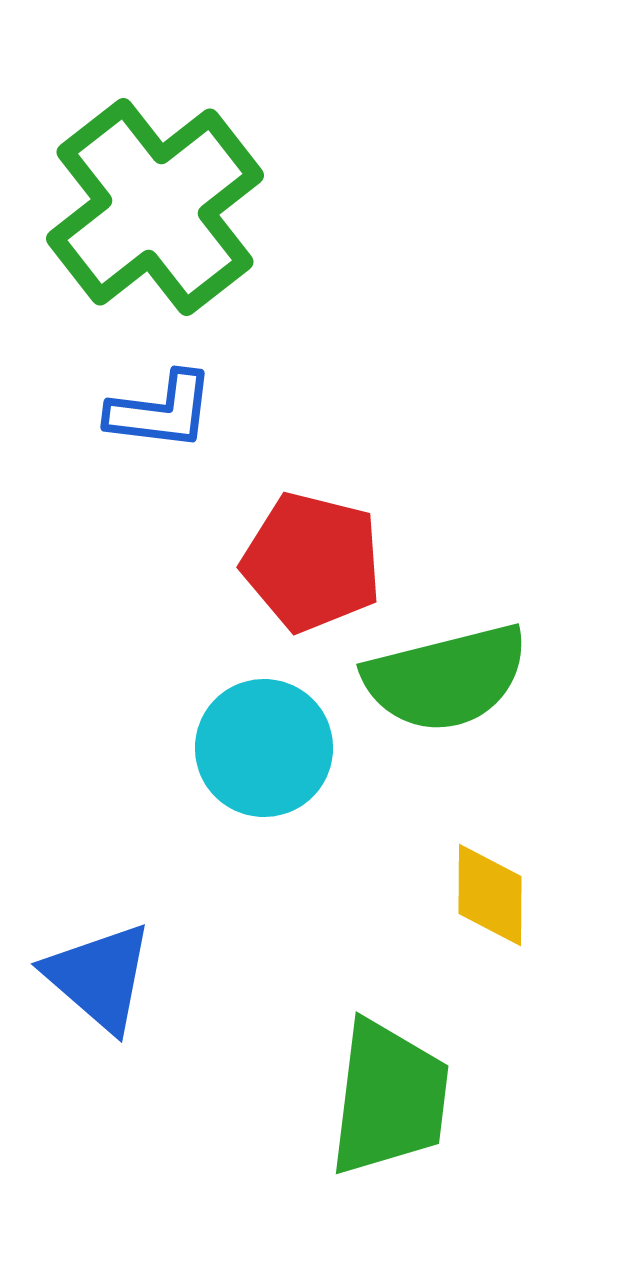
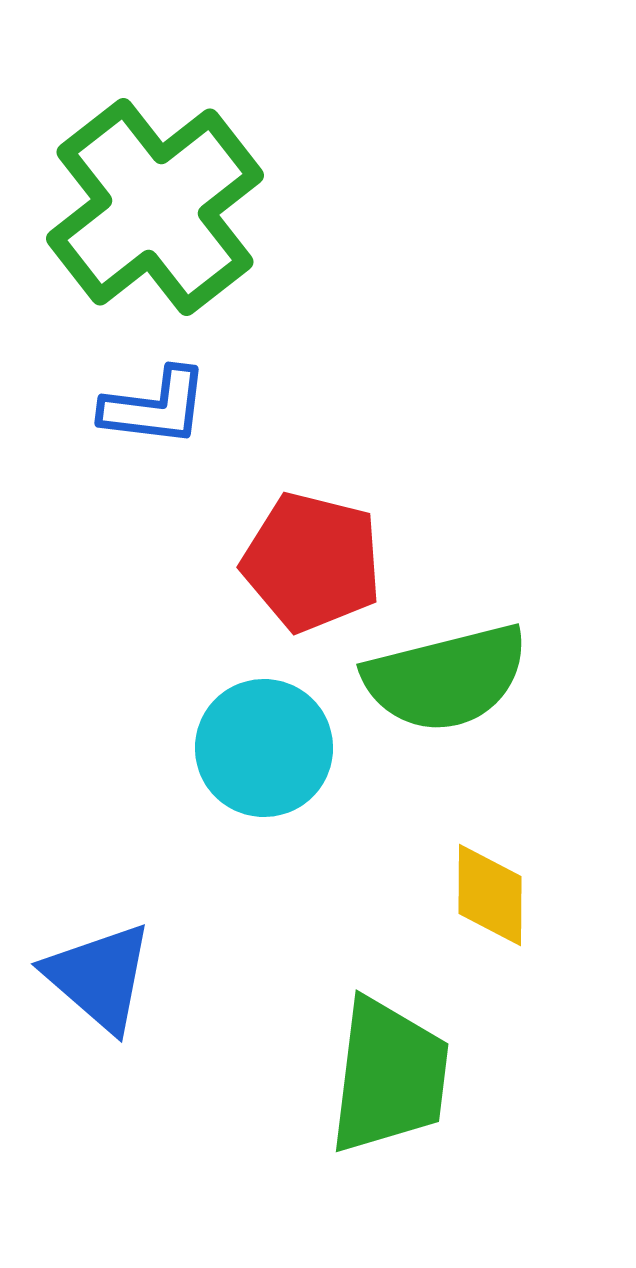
blue L-shape: moved 6 px left, 4 px up
green trapezoid: moved 22 px up
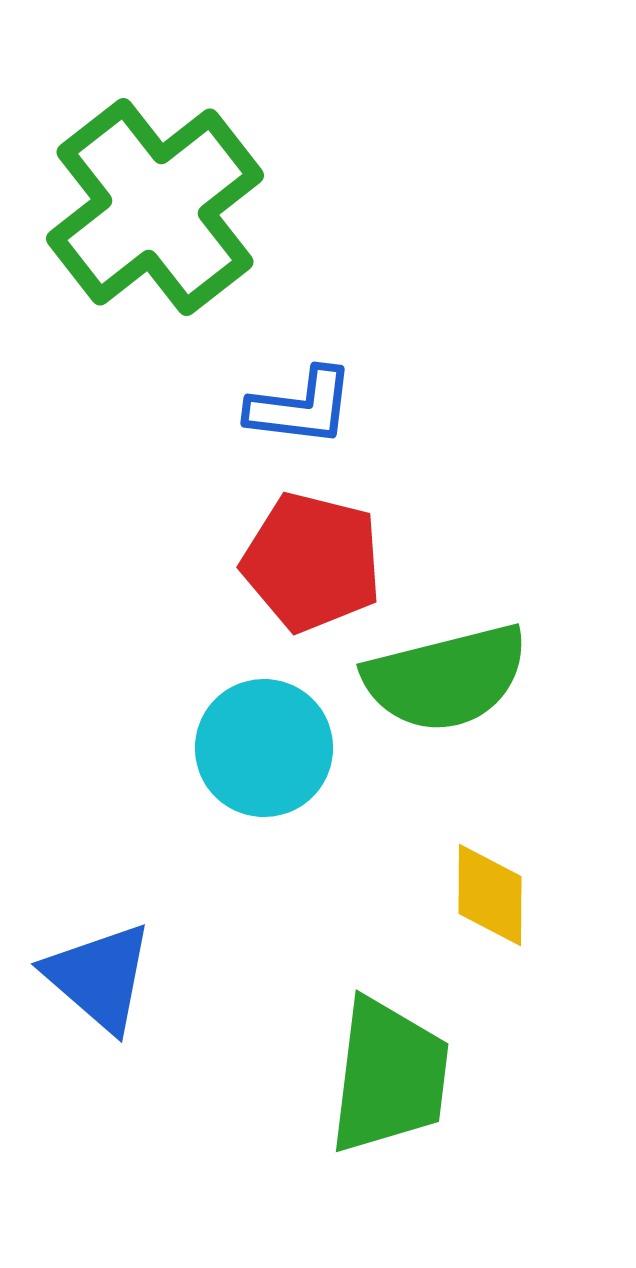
blue L-shape: moved 146 px right
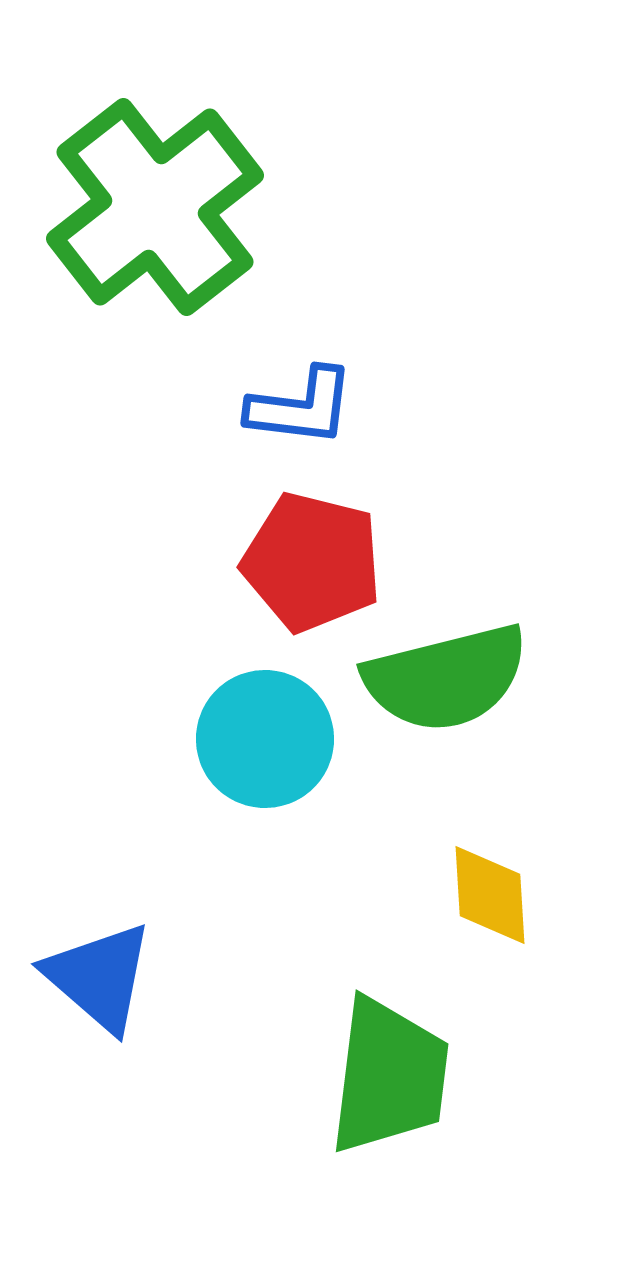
cyan circle: moved 1 px right, 9 px up
yellow diamond: rotated 4 degrees counterclockwise
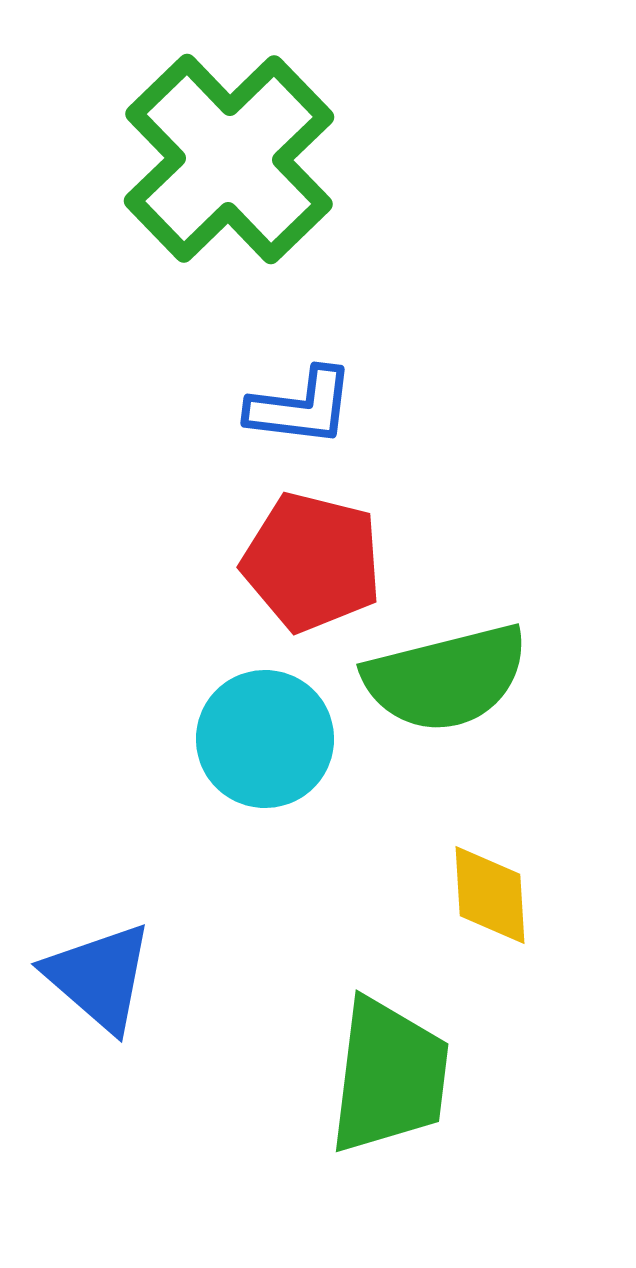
green cross: moved 74 px right, 48 px up; rotated 6 degrees counterclockwise
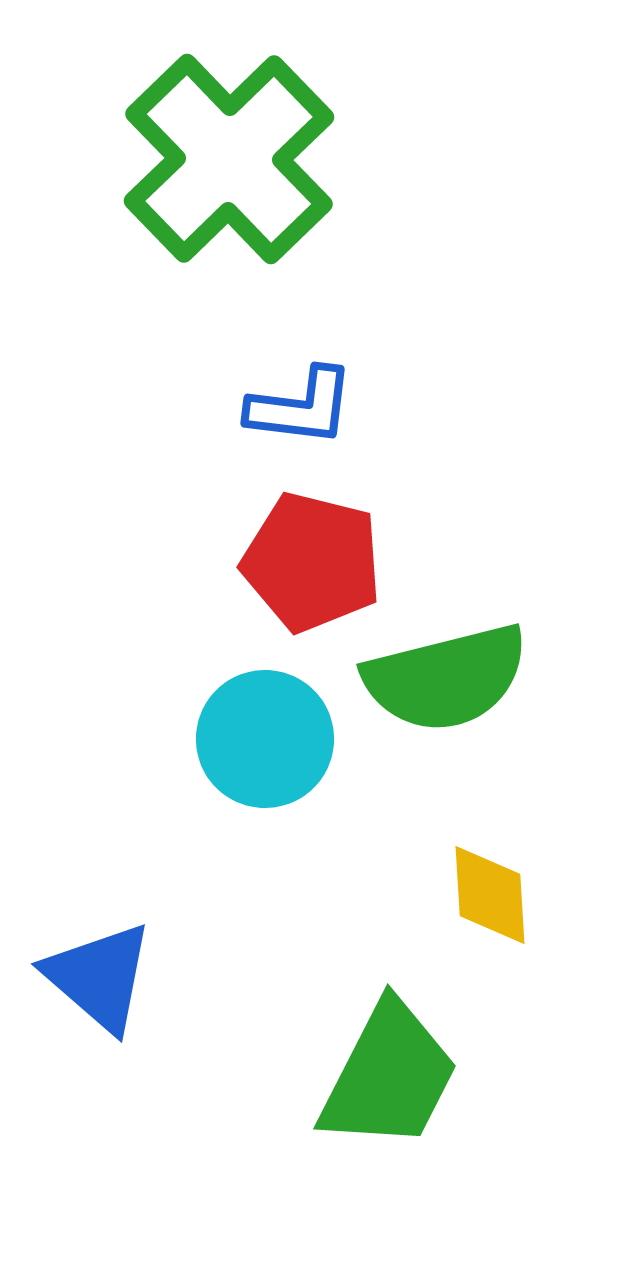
green trapezoid: rotated 20 degrees clockwise
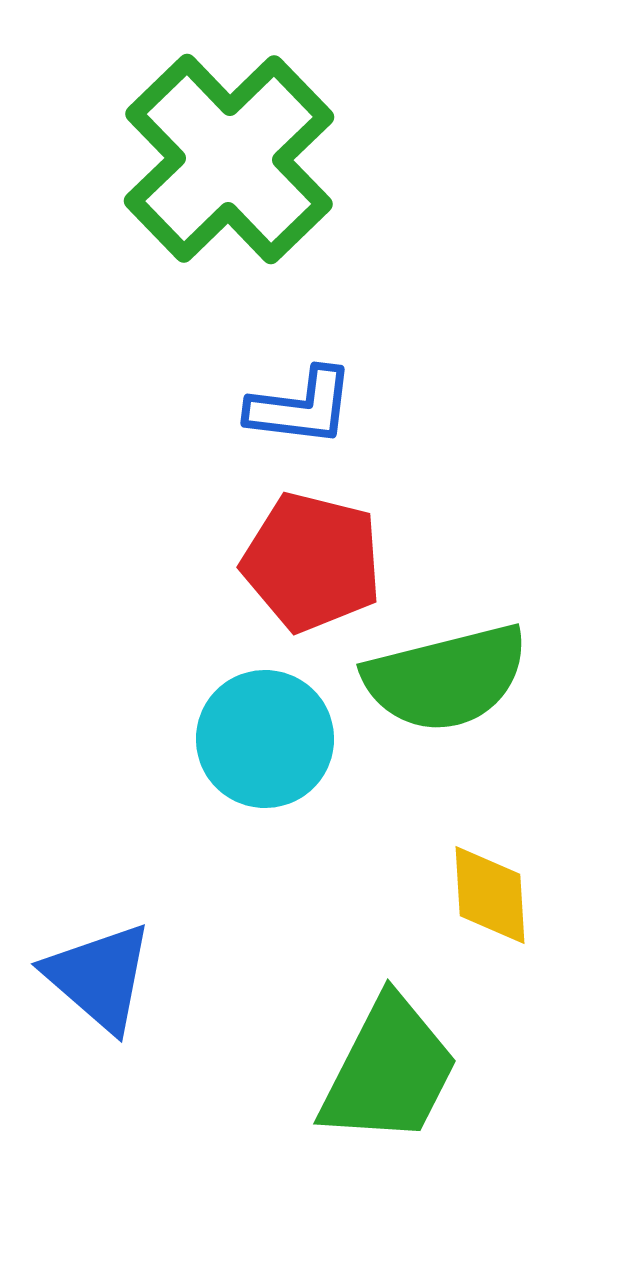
green trapezoid: moved 5 px up
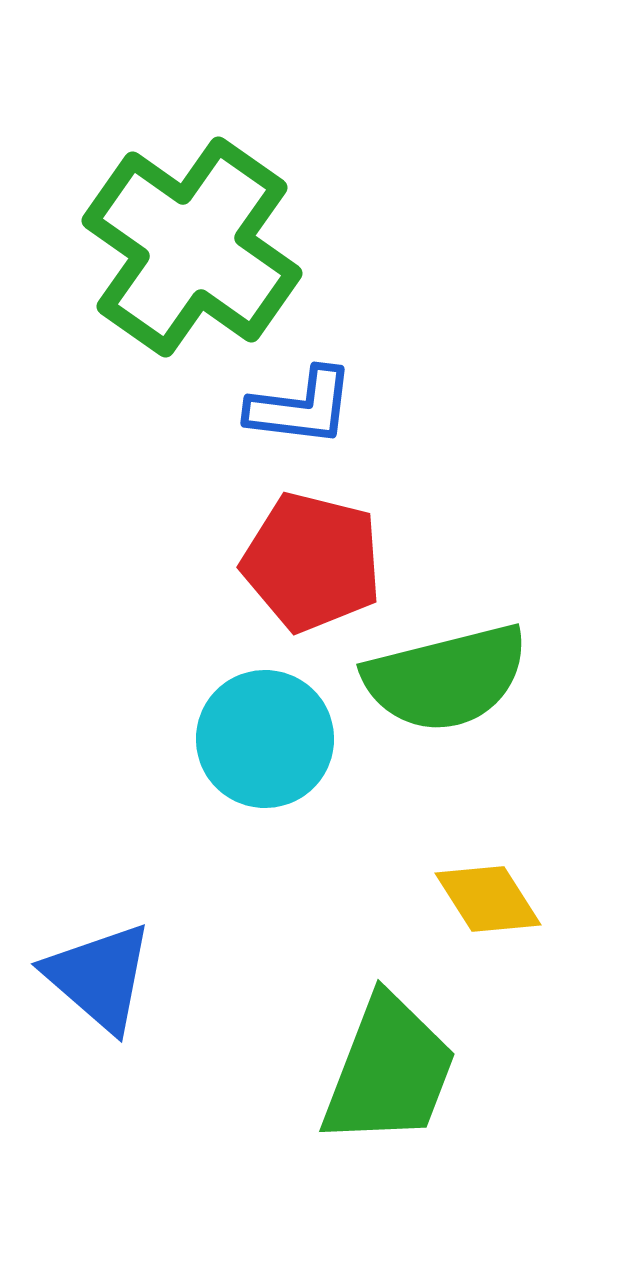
green cross: moved 37 px left, 88 px down; rotated 11 degrees counterclockwise
yellow diamond: moved 2 px left, 4 px down; rotated 29 degrees counterclockwise
green trapezoid: rotated 6 degrees counterclockwise
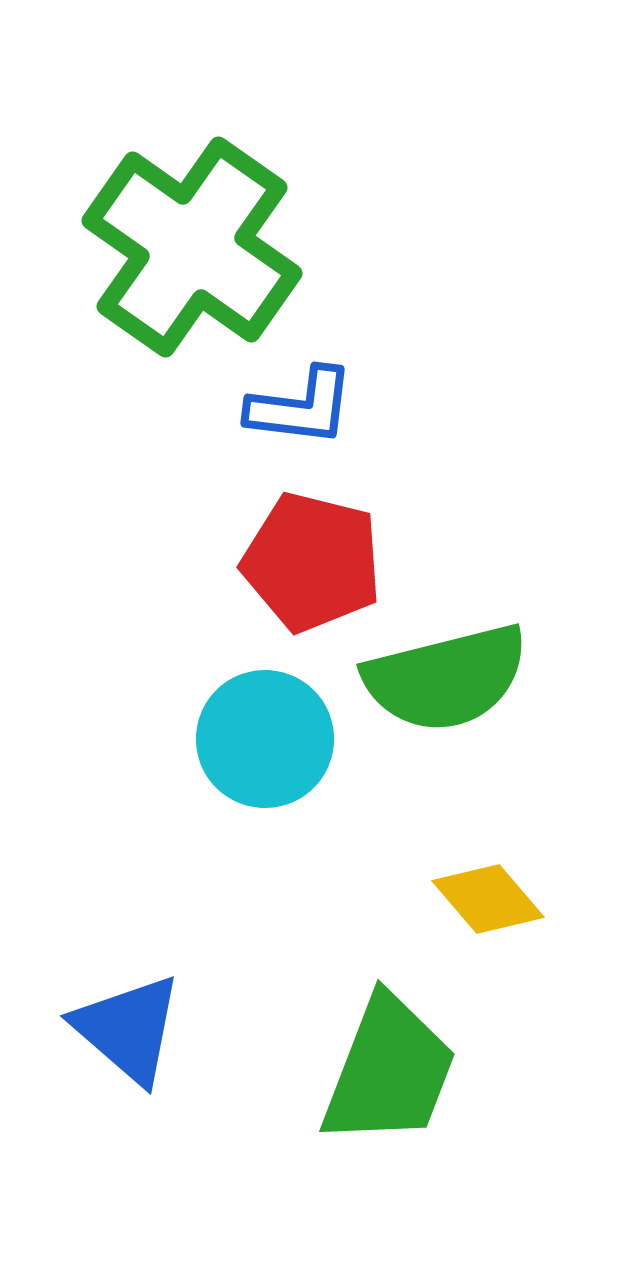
yellow diamond: rotated 8 degrees counterclockwise
blue triangle: moved 29 px right, 52 px down
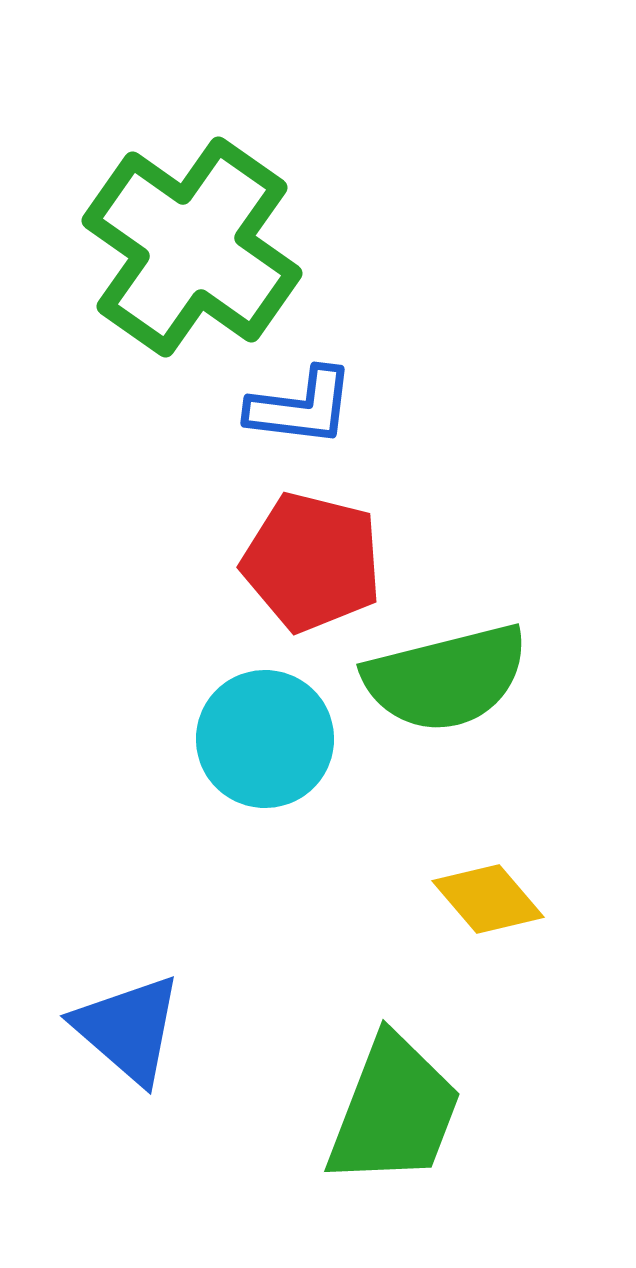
green trapezoid: moved 5 px right, 40 px down
